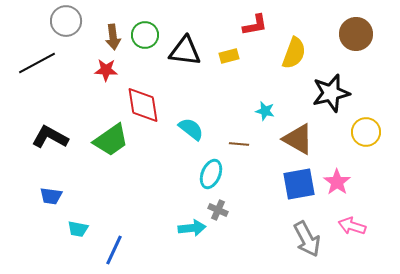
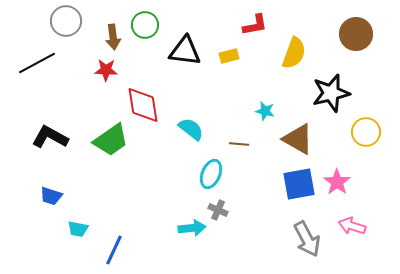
green circle: moved 10 px up
blue trapezoid: rotated 10 degrees clockwise
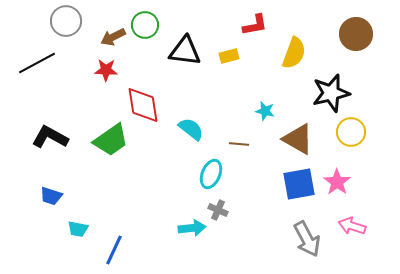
brown arrow: rotated 70 degrees clockwise
yellow circle: moved 15 px left
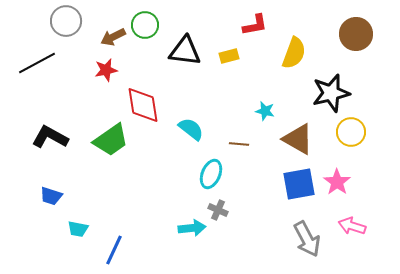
red star: rotated 15 degrees counterclockwise
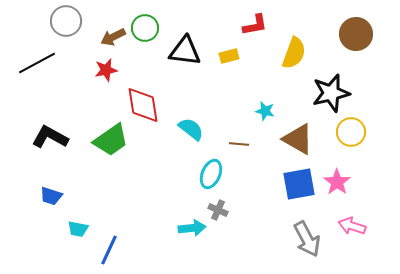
green circle: moved 3 px down
blue line: moved 5 px left
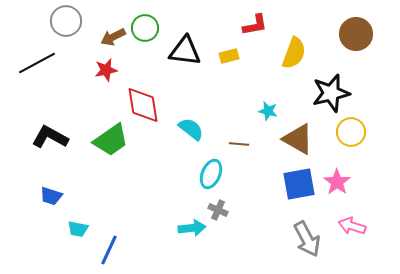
cyan star: moved 3 px right
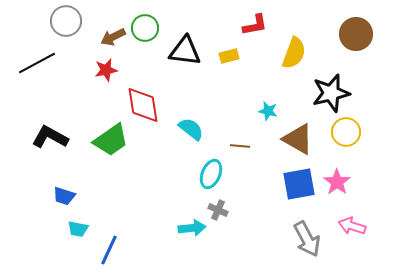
yellow circle: moved 5 px left
brown line: moved 1 px right, 2 px down
blue trapezoid: moved 13 px right
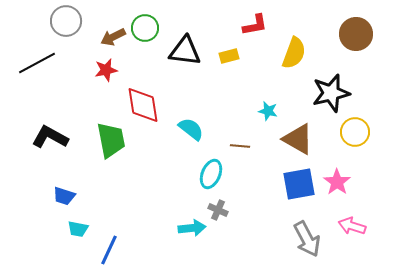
yellow circle: moved 9 px right
green trapezoid: rotated 66 degrees counterclockwise
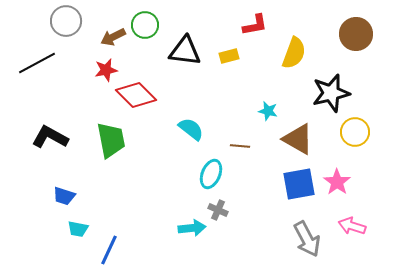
green circle: moved 3 px up
red diamond: moved 7 px left, 10 px up; rotated 36 degrees counterclockwise
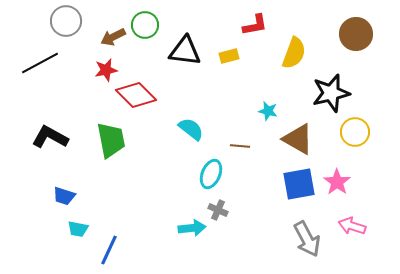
black line: moved 3 px right
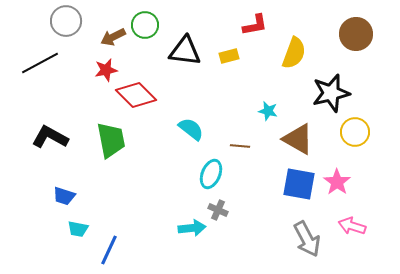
blue square: rotated 20 degrees clockwise
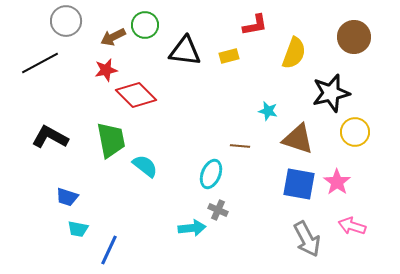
brown circle: moved 2 px left, 3 px down
cyan semicircle: moved 46 px left, 37 px down
brown triangle: rotated 12 degrees counterclockwise
blue trapezoid: moved 3 px right, 1 px down
